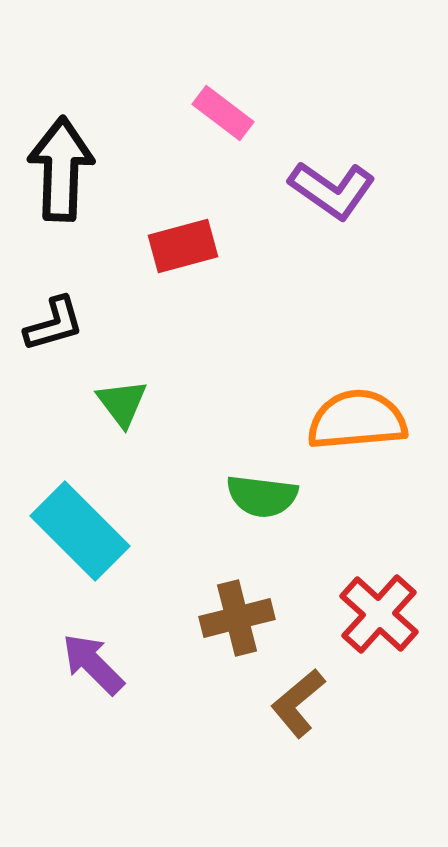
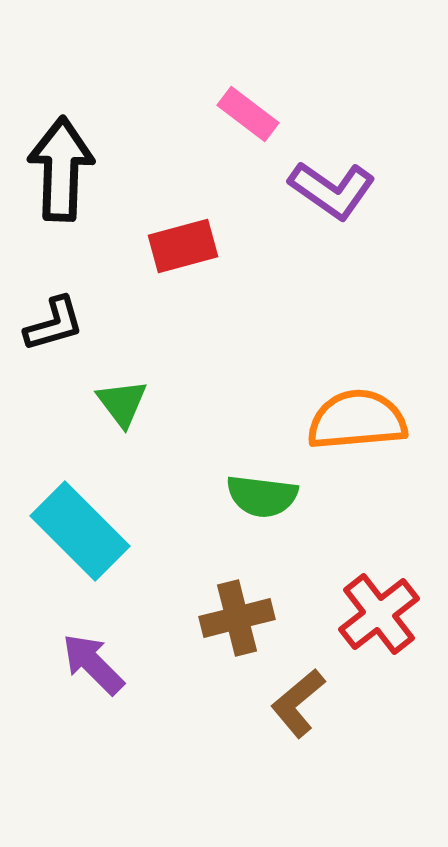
pink rectangle: moved 25 px right, 1 px down
red cross: rotated 10 degrees clockwise
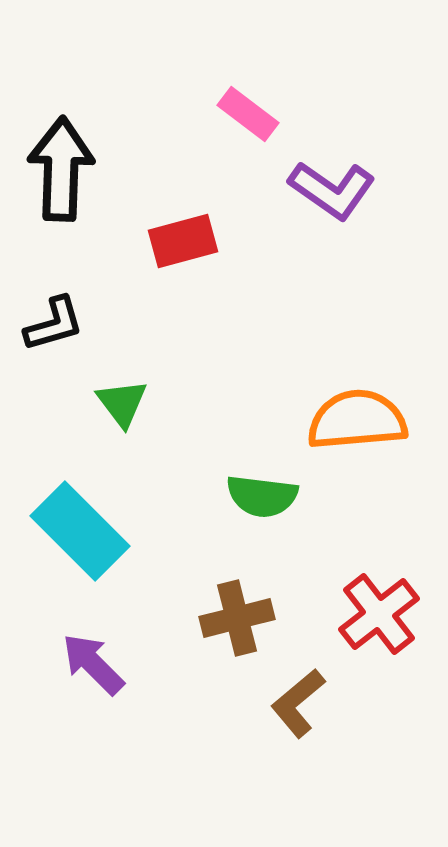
red rectangle: moved 5 px up
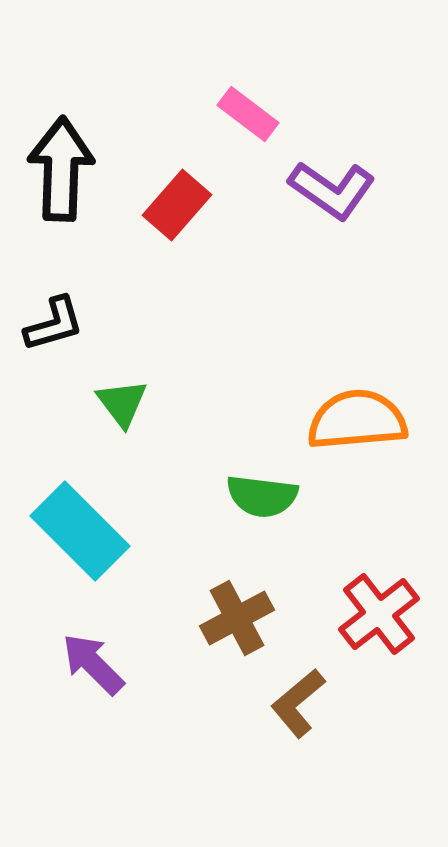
red rectangle: moved 6 px left, 36 px up; rotated 34 degrees counterclockwise
brown cross: rotated 14 degrees counterclockwise
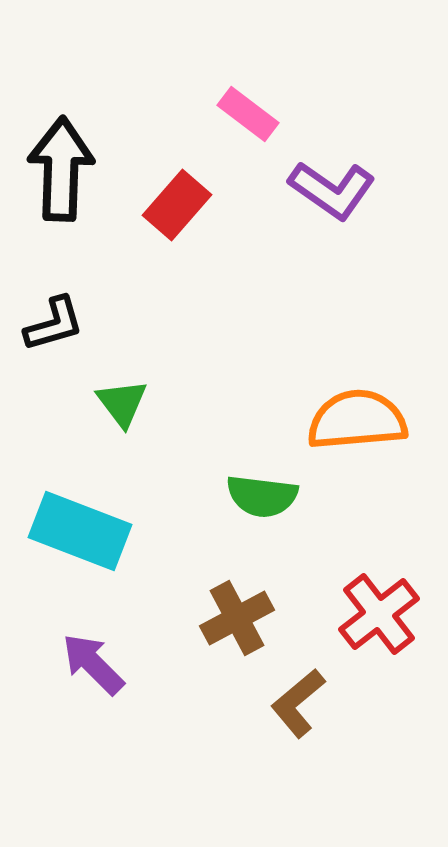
cyan rectangle: rotated 24 degrees counterclockwise
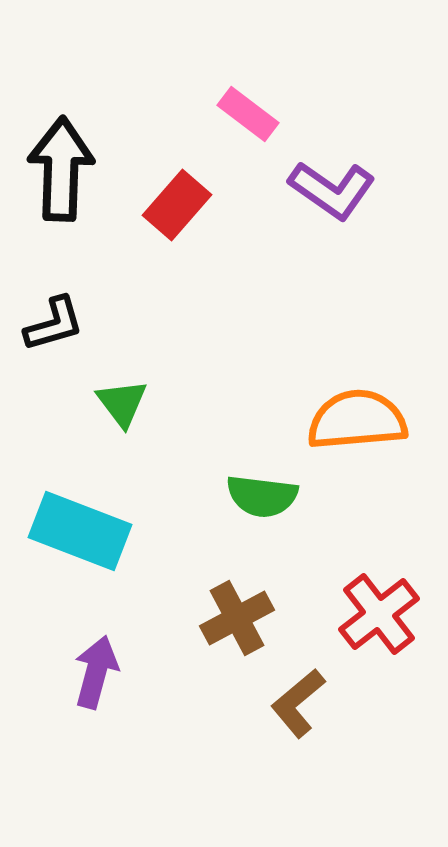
purple arrow: moved 3 px right, 8 px down; rotated 60 degrees clockwise
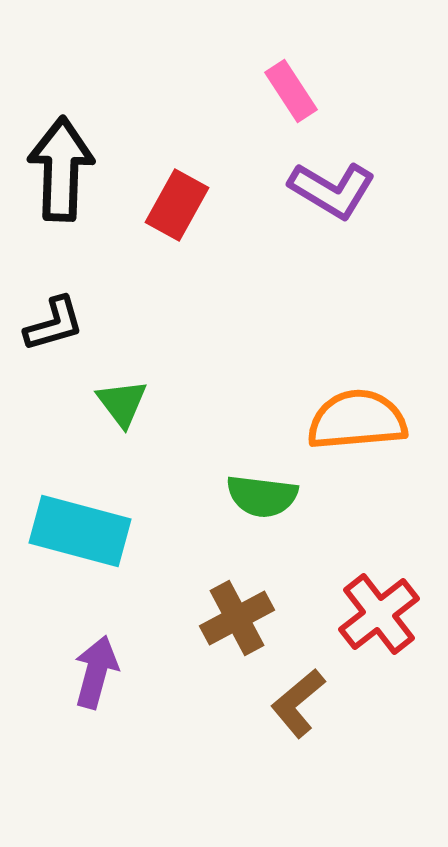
pink rectangle: moved 43 px right, 23 px up; rotated 20 degrees clockwise
purple L-shape: rotated 4 degrees counterclockwise
red rectangle: rotated 12 degrees counterclockwise
cyan rectangle: rotated 6 degrees counterclockwise
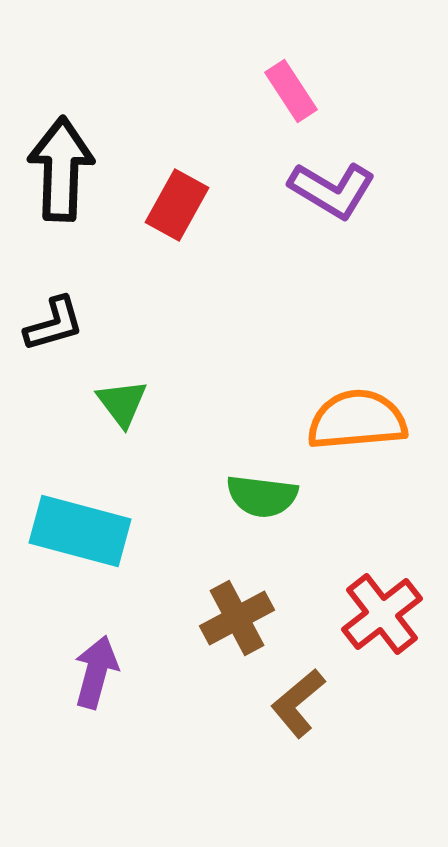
red cross: moved 3 px right
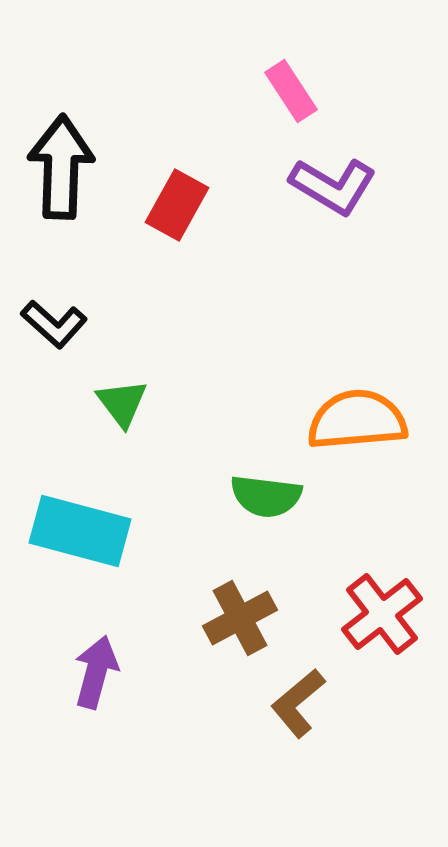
black arrow: moved 2 px up
purple L-shape: moved 1 px right, 4 px up
black L-shape: rotated 58 degrees clockwise
green semicircle: moved 4 px right
brown cross: moved 3 px right
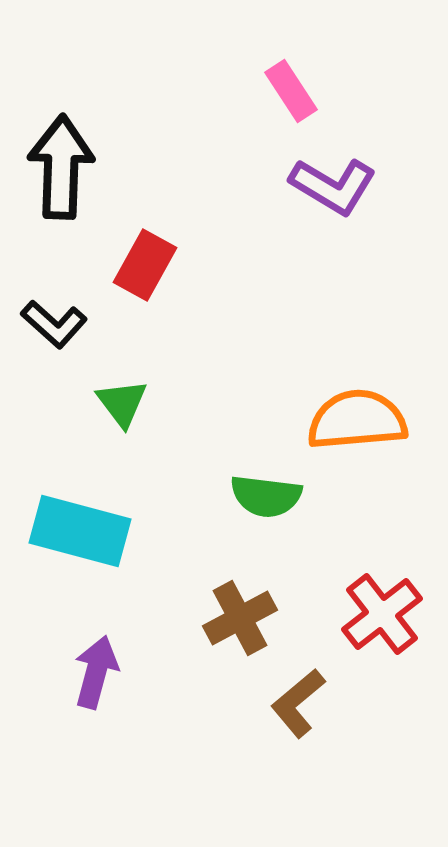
red rectangle: moved 32 px left, 60 px down
